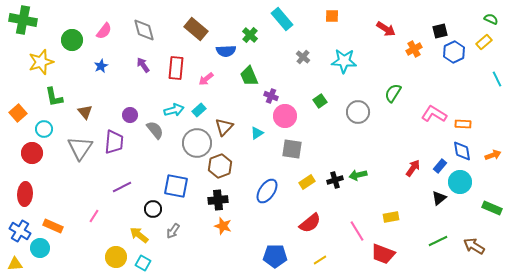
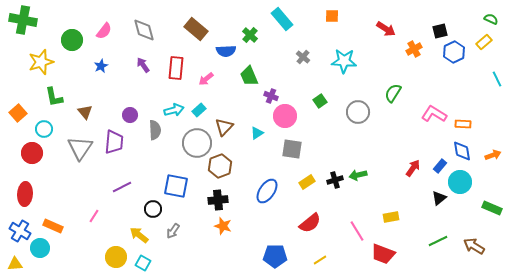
gray semicircle at (155, 130): rotated 36 degrees clockwise
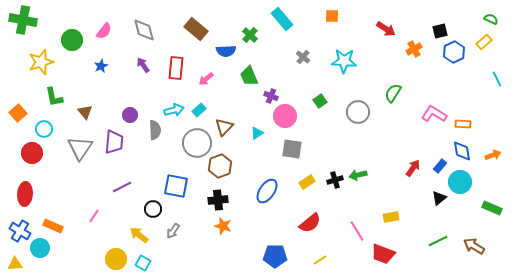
yellow circle at (116, 257): moved 2 px down
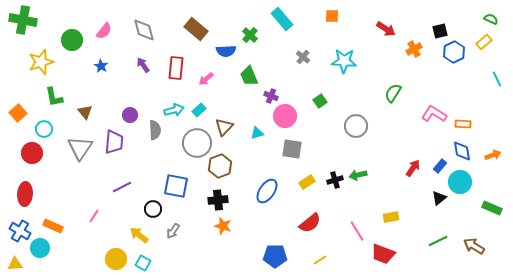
blue star at (101, 66): rotated 16 degrees counterclockwise
gray circle at (358, 112): moved 2 px left, 14 px down
cyan triangle at (257, 133): rotated 16 degrees clockwise
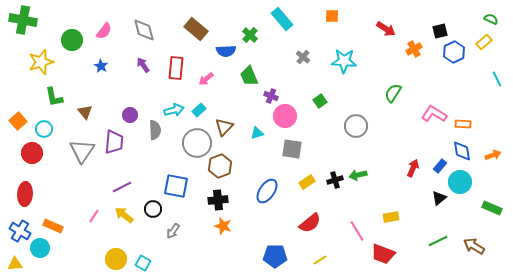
orange square at (18, 113): moved 8 px down
gray triangle at (80, 148): moved 2 px right, 3 px down
red arrow at (413, 168): rotated 12 degrees counterclockwise
yellow arrow at (139, 235): moved 15 px left, 20 px up
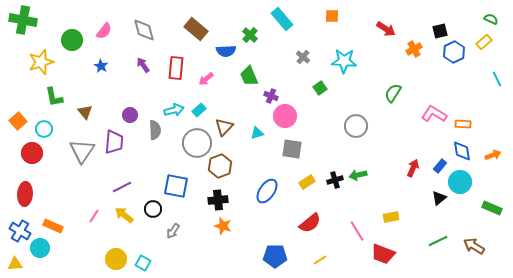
green square at (320, 101): moved 13 px up
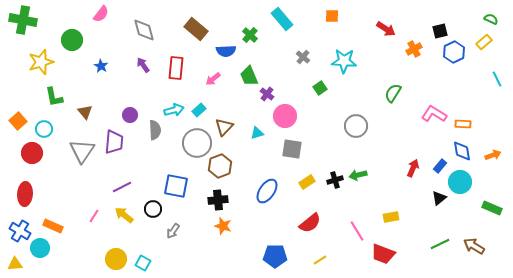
pink semicircle at (104, 31): moved 3 px left, 17 px up
pink arrow at (206, 79): moved 7 px right
purple cross at (271, 96): moved 4 px left, 2 px up; rotated 16 degrees clockwise
green line at (438, 241): moved 2 px right, 3 px down
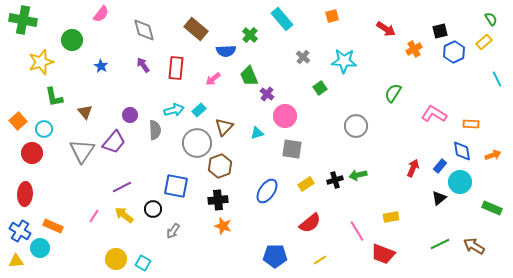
orange square at (332, 16): rotated 16 degrees counterclockwise
green semicircle at (491, 19): rotated 32 degrees clockwise
orange rectangle at (463, 124): moved 8 px right
purple trapezoid at (114, 142): rotated 35 degrees clockwise
yellow rectangle at (307, 182): moved 1 px left, 2 px down
yellow triangle at (15, 264): moved 1 px right, 3 px up
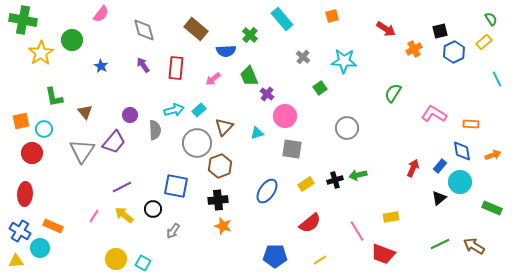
yellow star at (41, 62): moved 9 px up; rotated 15 degrees counterclockwise
orange square at (18, 121): moved 3 px right; rotated 30 degrees clockwise
gray circle at (356, 126): moved 9 px left, 2 px down
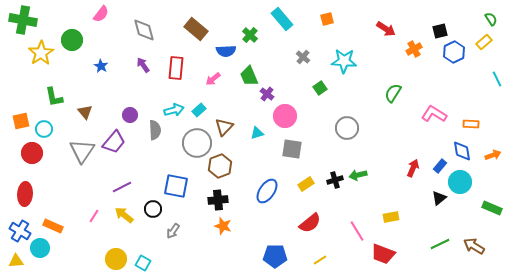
orange square at (332, 16): moved 5 px left, 3 px down
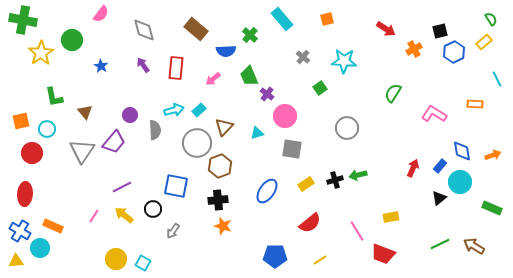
orange rectangle at (471, 124): moved 4 px right, 20 px up
cyan circle at (44, 129): moved 3 px right
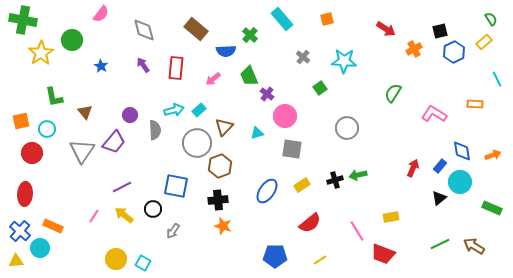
yellow rectangle at (306, 184): moved 4 px left, 1 px down
blue cross at (20, 231): rotated 10 degrees clockwise
